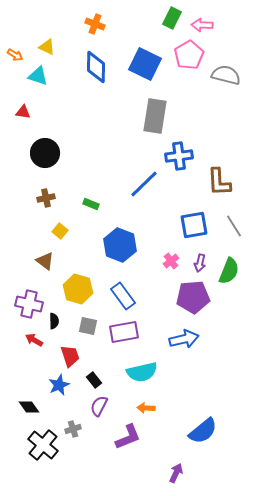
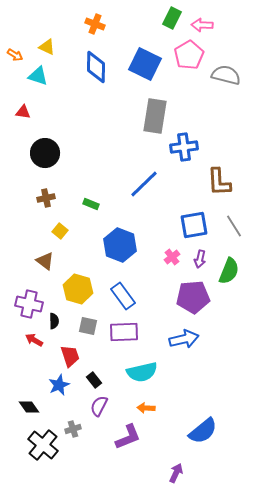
blue cross at (179, 156): moved 5 px right, 9 px up
pink cross at (171, 261): moved 1 px right, 4 px up
purple arrow at (200, 263): moved 4 px up
purple rectangle at (124, 332): rotated 8 degrees clockwise
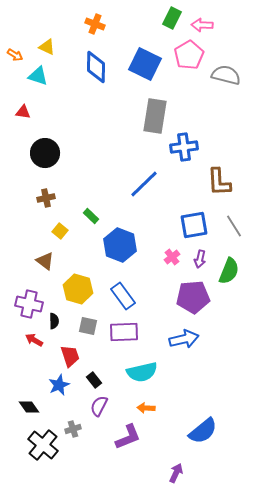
green rectangle at (91, 204): moved 12 px down; rotated 21 degrees clockwise
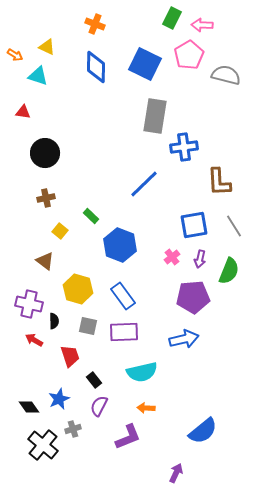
blue star at (59, 385): moved 14 px down
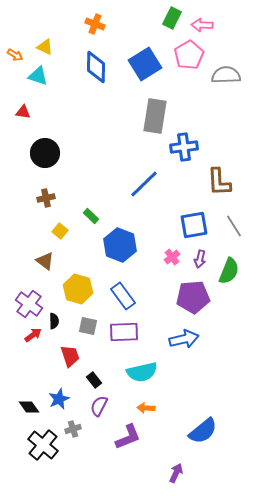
yellow triangle at (47, 47): moved 2 px left
blue square at (145, 64): rotated 32 degrees clockwise
gray semicircle at (226, 75): rotated 16 degrees counterclockwise
purple cross at (29, 304): rotated 24 degrees clockwise
red arrow at (34, 340): moved 1 px left, 5 px up; rotated 114 degrees clockwise
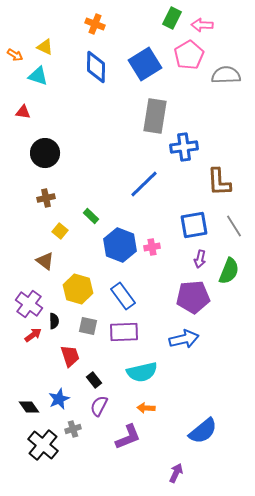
pink cross at (172, 257): moved 20 px left, 10 px up; rotated 28 degrees clockwise
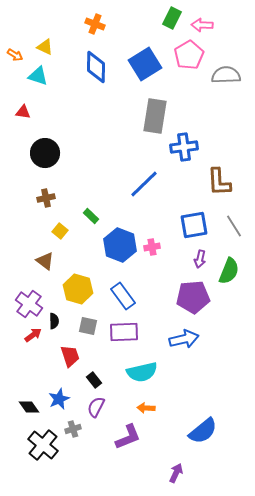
purple semicircle at (99, 406): moved 3 px left, 1 px down
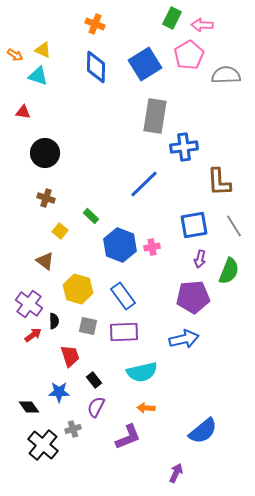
yellow triangle at (45, 47): moved 2 px left, 3 px down
brown cross at (46, 198): rotated 30 degrees clockwise
blue star at (59, 399): moved 7 px up; rotated 25 degrees clockwise
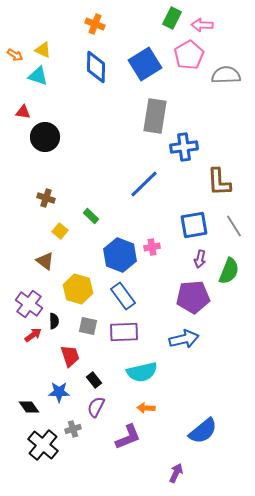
black circle at (45, 153): moved 16 px up
blue hexagon at (120, 245): moved 10 px down
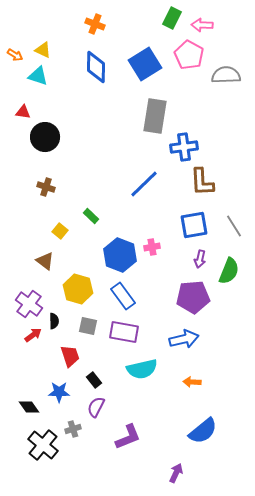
pink pentagon at (189, 55): rotated 12 degrees counterclockwise
brown L-shape at (219, 182): moved 17 px left
brown cross at (46, 198): moved 11 px up
purple rectangle at (124, 332): rotated 12 degrees clockwise
cyan semicircle at (142, 372): moved 3 px up
orange arrow at (146, 408): moved 46 px right, 26 px up
